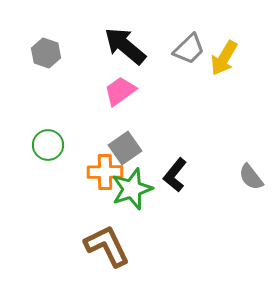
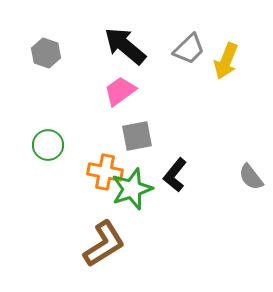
yellow arrow: moved 2 px right, 3 px down; rotated 9 degrees counterclockwise
gray square: moved 12 px right, 12 px up; rotated 24 degrees clockwise
orange cross: rotated 12 degrees clockwise
brown L-shape: moved 3 px left, 2 px up; rotated 84 degrees clockwise
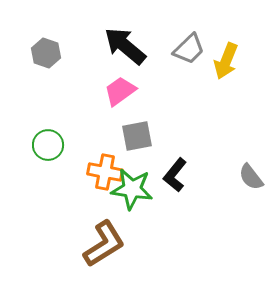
green star: rotated 27 degrees clockwise
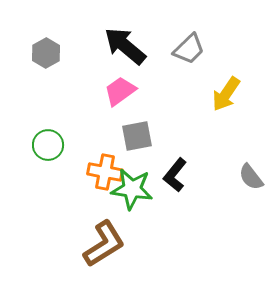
gray hexagon: rotated 12 degrees clockwise
yellow arrow: moved 33 px down; rotated 12 degrees clockwise
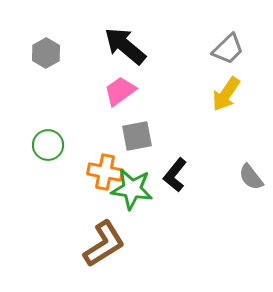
gray trapezoid: moved 39 px right
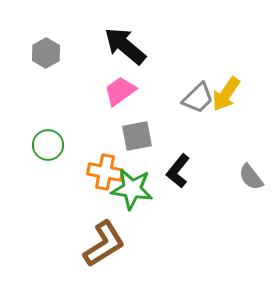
gray trapezoid: moved 30 px left, 49 px down
black L-shape: moved 3 px right, 4 px up
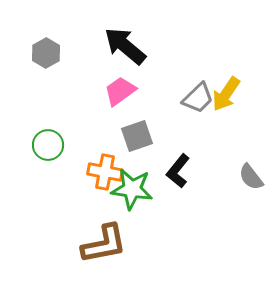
gray square: rotated 8 degrees counterclockwise
brown L-shape: rotated 21 degrees clockwise
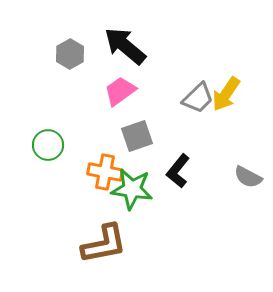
gray hexagon: moved 24 px right, 1 px down
gray semicircle: moved 3 px left; rotated 24 degrees counterclockwise
